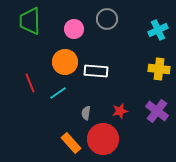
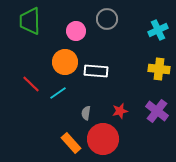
pink circle: moved 2 px right, 2 px down
red line: moved 1 px right, 1 px down; rotated 24 degrees counterclockwise
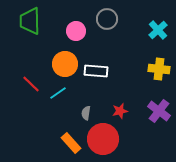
cyan cross: rotated 18 degrees counterclockwise
orange circle: moved 2 px down
purple cross: moved 2 px right
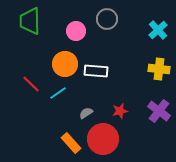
gray semicircle: rotated 48 degrees clockwise
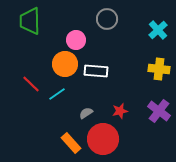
pink circle: moved 9 px down
cyan line: moved 1 px left, 1 px down
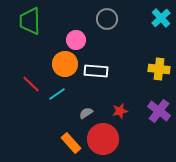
cyan cross: moved 3 px right, 12 px up
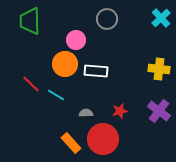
cyan line: moved 1 px left, 1 px down; rotated 66 degrees clockwise
gray semicircle: rotated 32 degrees clockwise
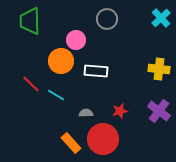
orange circle: moved 4 px left, 3 px up
